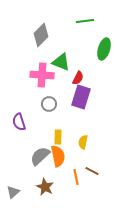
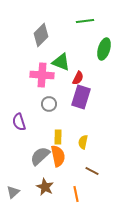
orange line: moved 17 px down
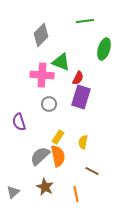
yellow rectangle: rotated 32 degrees clockwise
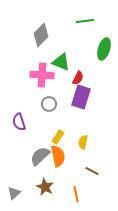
gray triangle: moved 1 px right, 1 px down
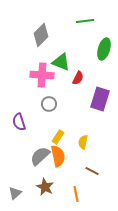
purple rectangle: moved 19 px right, 2 px down
gray triangle: moved 1 px right
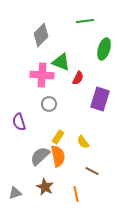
yellow semicircle: rotated 48 degrees counterclockwise
gray triangle: rotated 24 degrees clockwise
